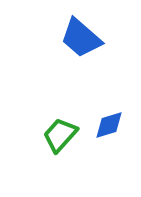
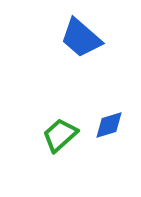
green trapezoid: rotated 6 degrees clockwise
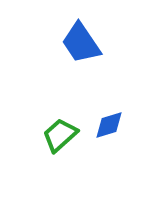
blue trapezoid: moved 5 px down; rotated 15 degrees clockwise
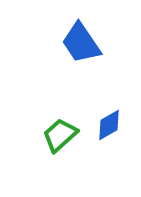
blue diamond: rotated 12 degrees counterclockwise
